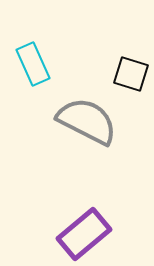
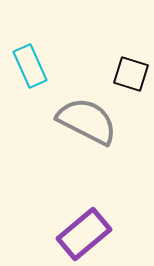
cyan rectangle: moved 3 px left, 2 px down
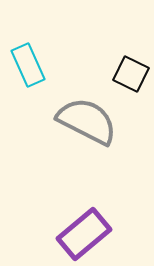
cyan rectangle: moved 2 px left, 1 px up
black square: rotated 9 degrees clockwise
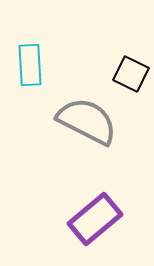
cyan rectangle: moved 2 px right; rotated 21 degrees clockwise
purple rectangle: moved 11 px right, 15 px up
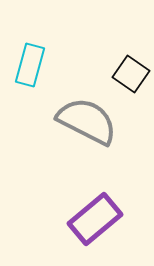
cyan rectangle: rotated 18 degrees clockwise
black square: rotated 9 degrees clockwise
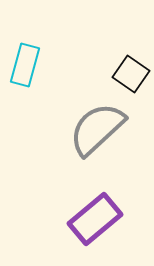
cyan rectangle: moved 5 px left
gray semicircle: moved 10 px right, 8 px down; rotated 70 degrees counterclockwise
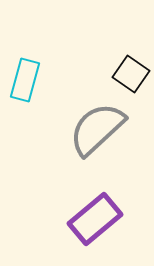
cyan rectangle: moved 15 px down
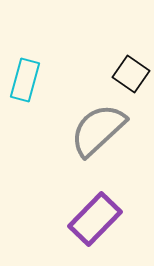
gray semicircle: moved 1 px right, 1 px down
purple rectangle: rotated 6 degrees counterclockwise
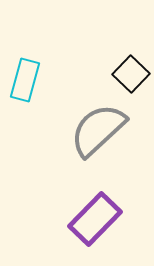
black square: rotated 9 degrees clockwise
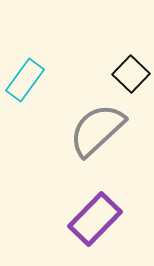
cyan rectangle: rotated 21 degrees clockwise
gray semicircle: moved 1 px left
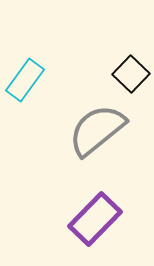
gray semicircle: rotated 4 degrees clockwise
